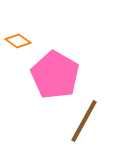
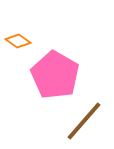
brown line: rotated 12 degrees clockwise
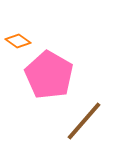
pink pentagon: moved 6 px left
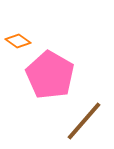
pink pentagon: moved 1 px right
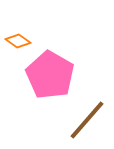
brown line: moved 3 px right, 1 px up
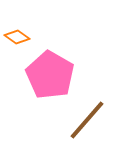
orange diamond: moved 1 px left, 4 px up
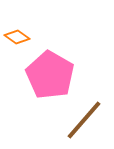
brown line: moved 3 px left
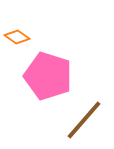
pink pentagon: moved 2 px left, 1 px down; rotated 12 degrees counterclockwise
